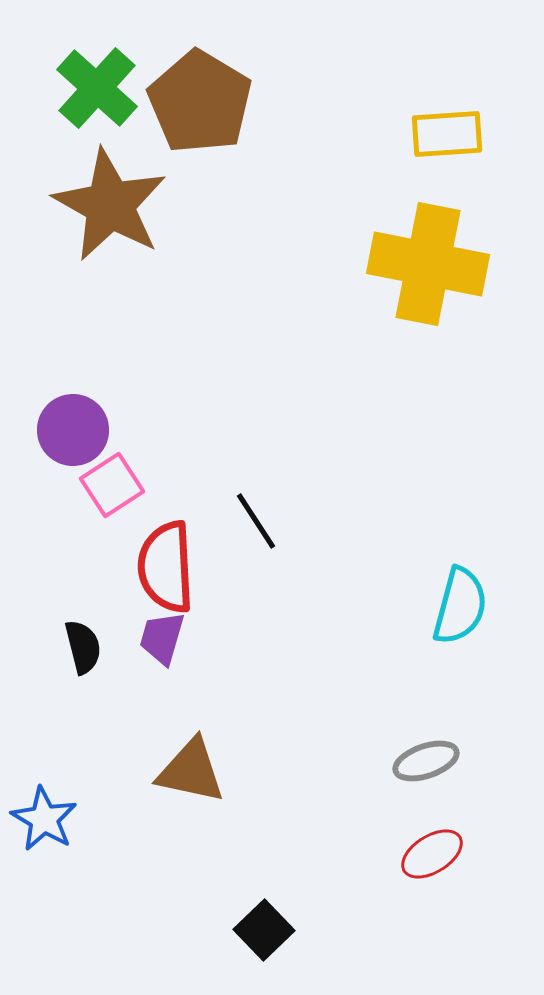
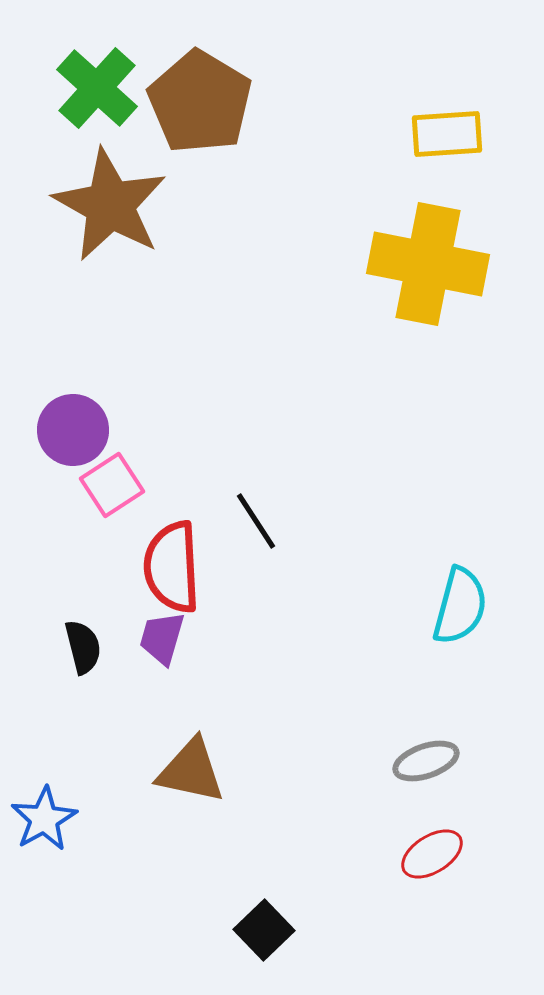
red semicircle: moved 6 px right
blue star: rotated 12 degrees clockwise
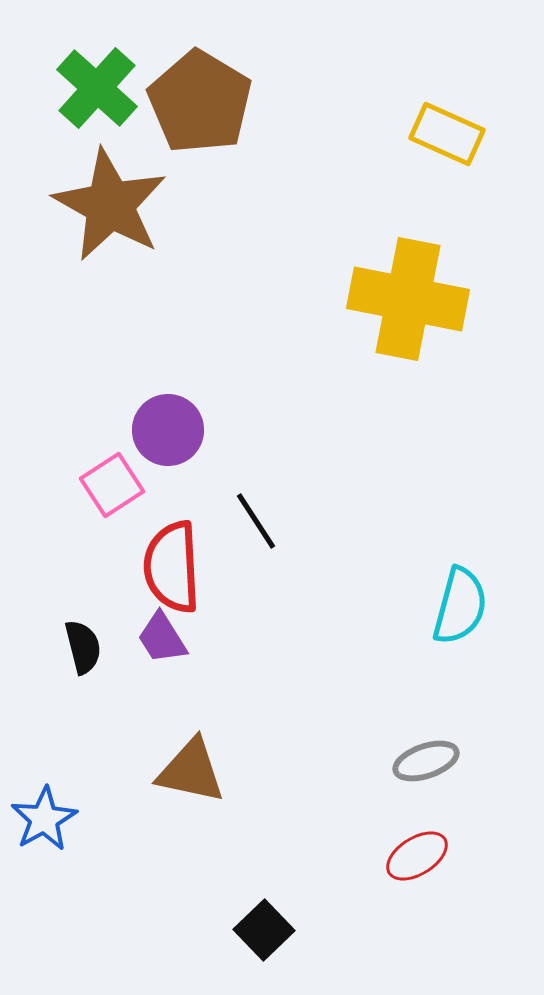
yellow rectangle: rotated 28 degrees clockwise
yellow cross: moved 20 px left, 35 px down
purple circle: moved 95 px right
purple trapezoid: rotated 48 degrees counterclockwise
red ellipse: moved 15 px left, 2 px down
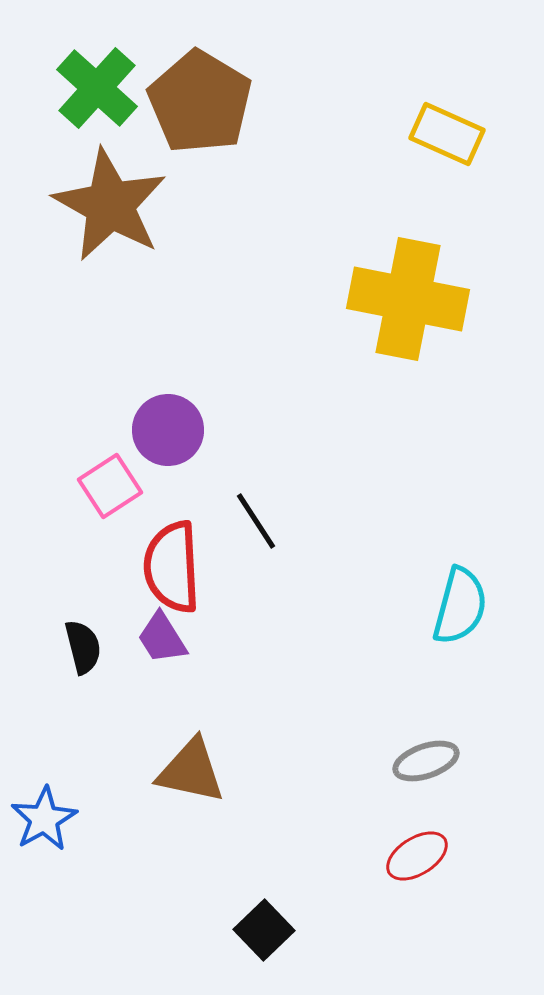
pink square: moved 2 px left, 1 px down
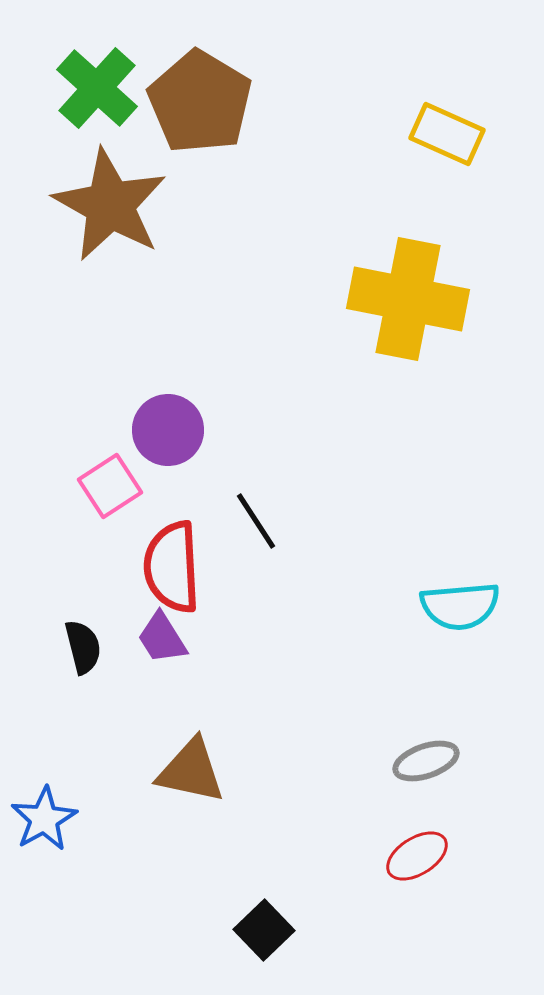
cyan semicircle: rotated 70 degrees clockwise
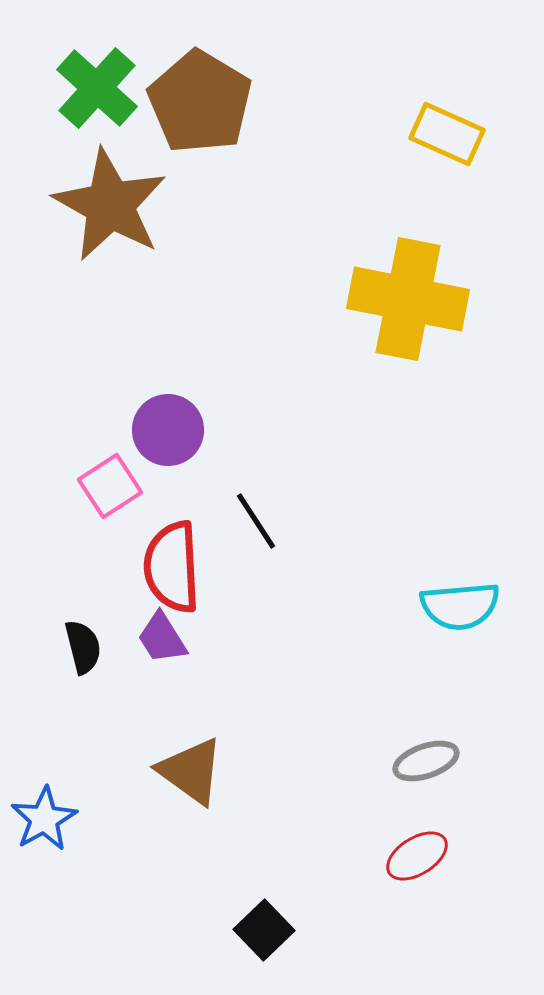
brown triangle: rotated 24 degrees clockwise
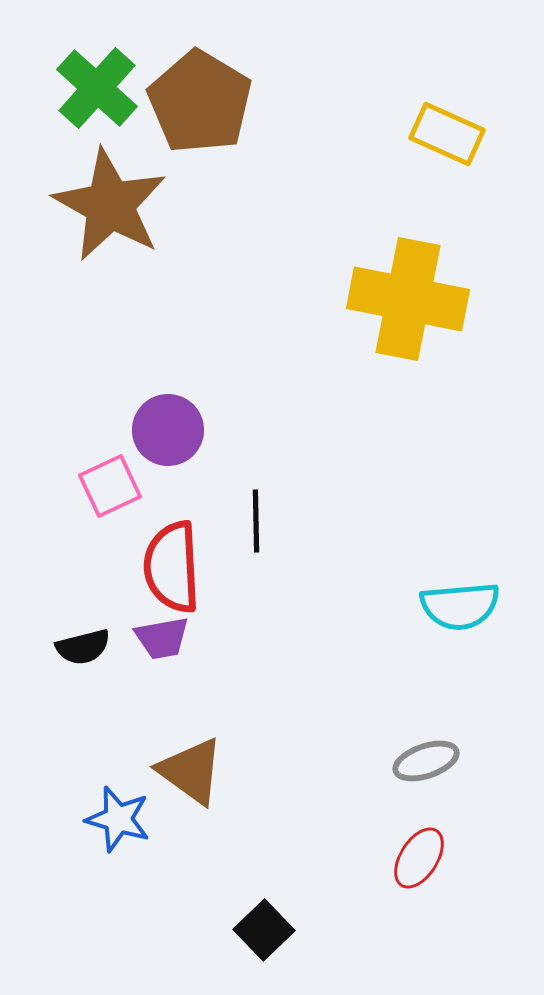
pink square: rotated 8 degrees clockwise
black line: rotated 32 degrees clockwise
purple trapezoid: rotated 68 degrees counterclockwise
black semicircle: rotated 90 degrees clockwise
blue star: moved 74 px right; rotated 26 degrees counterclockwise
red ellipse: moved 2 px right, 2 px down; rotated 26 degrees counterclockwise
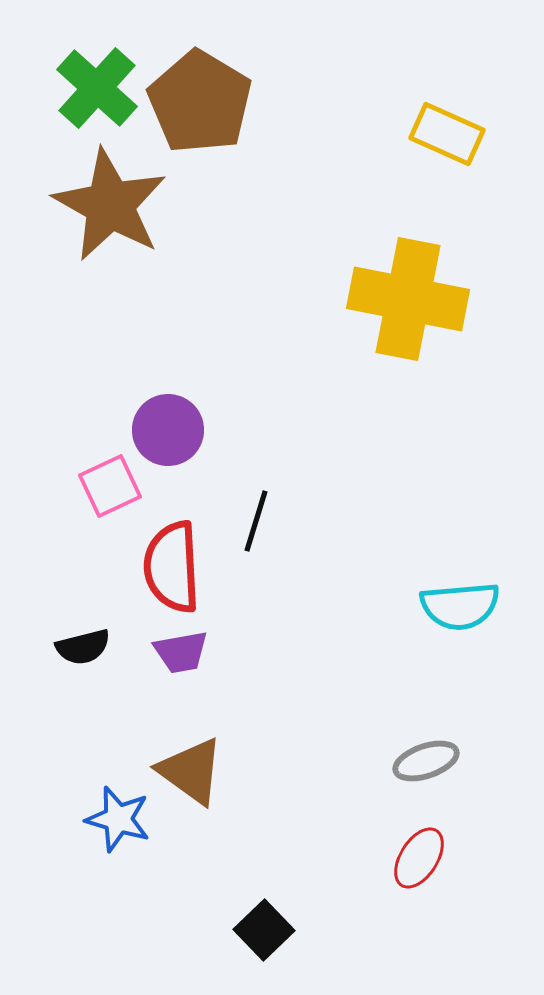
black line: rotated 18 degrees clockwise
purple trapezoid: moved 19 px right, 14 px down
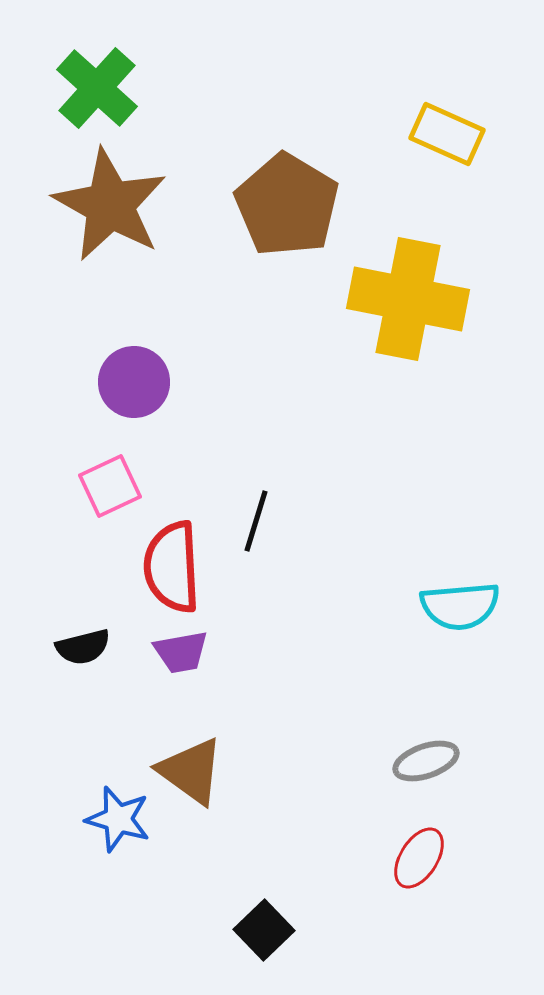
brown pentagon: moved 87 px right, 103 px down
purple circle: moved 34 px left, 48 px up
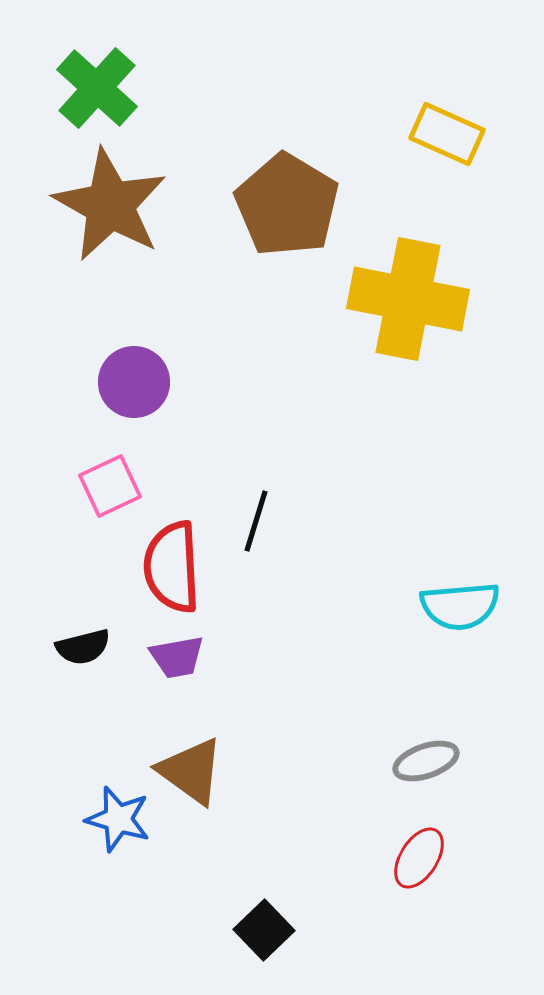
purple trapezoid: moved 4 px left, 5 px down
